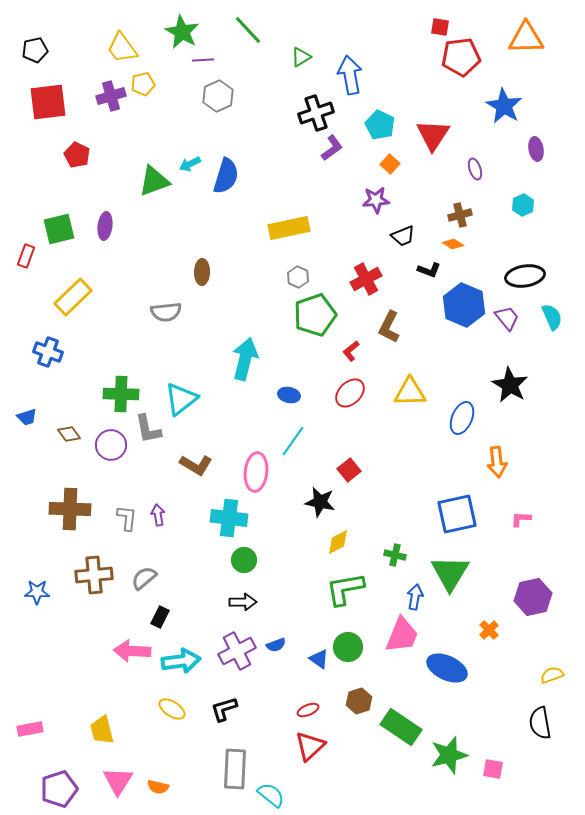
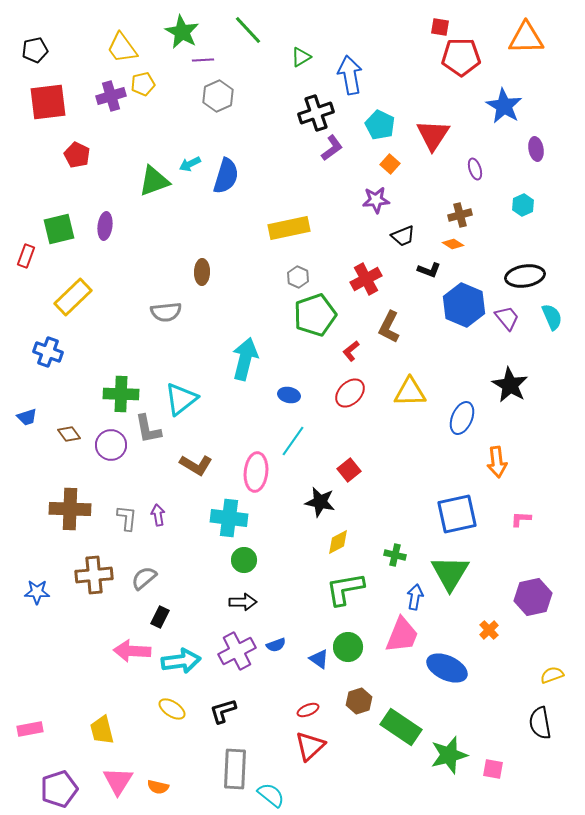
red pentagon at (461, 57): rotated 6 degrees clockwise
black L-shape at (224, 709): moved 1 px left, 2 px down
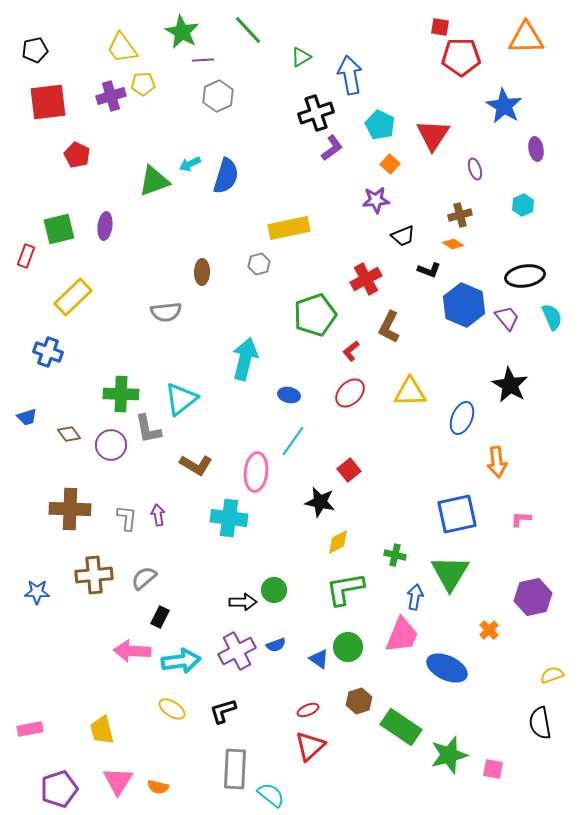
yellow pentagon at (143, 84): rotated 10 degrees clockwise
gray hexagon at (298, 277): moved 39 px left, 13 px up; rotated 20 degrees clockwise
green circle at (244, 560): moved 30 px right, 30 px down
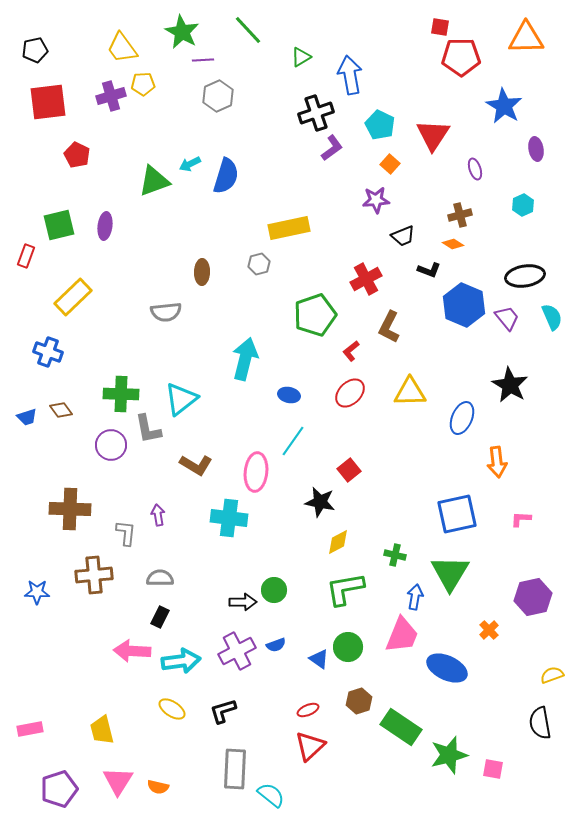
green square at (59, 229): moved 4 px up
brown diamond at (69, 434): moved 8 px left, 24 px up
gray L-shape at (127, 518): moved 1 px left, 15 px down
gray semicircle at (144, 578): moved 16 px right; rotated 40 degrees clockwise
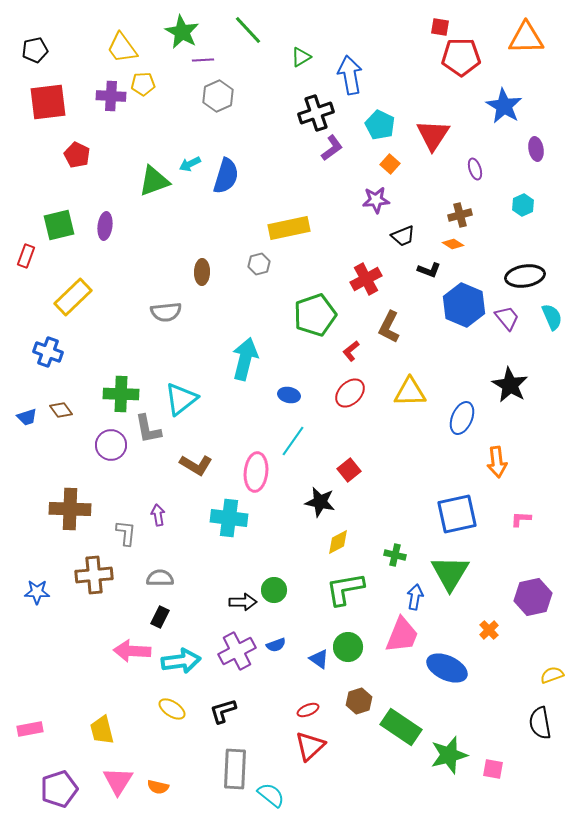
purple cross at (111, 96): rotated 20 degrees clockwise
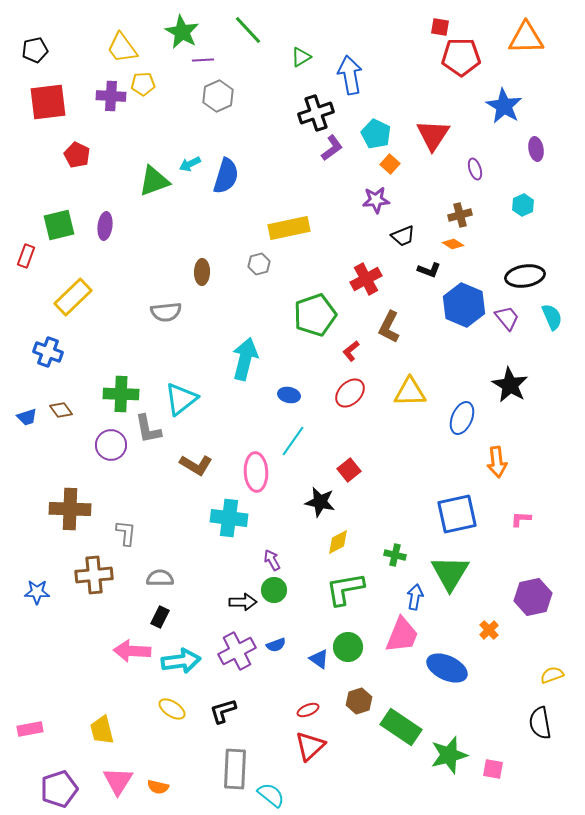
cyan pentagon at (380, 125): moved 4 px left, 9 px down
pink ellipse at (256, 472): rotated 9 degrees counterclockwise
purple arrow at (158, 515): moved 114 px right, 45 px down; rotated 20 degrees counterclockwise
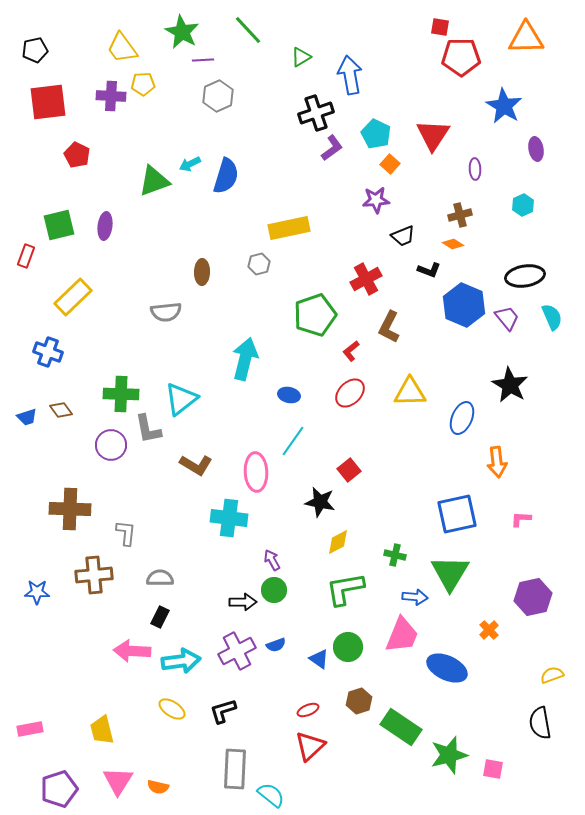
purple ellipse at (475, 169): rotated 15 degrees clockwise
blue arrow at (415, 597): rotated 85 degrees clockwise
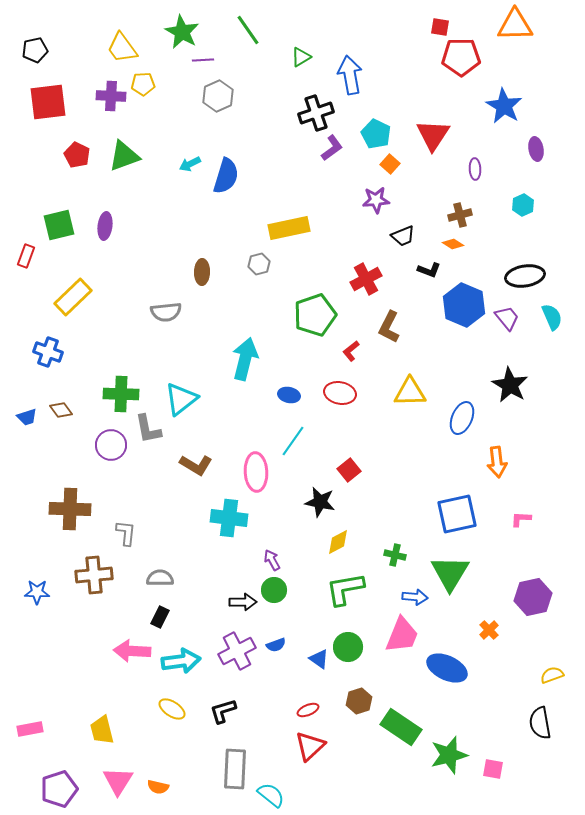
green line at (248, 30): rotated 8 degrees clockwise
orange triangle at (526, 38): moved 11 px left, 13 px up
green triangle at (154, 181): moved 30 px left, 25 px up
red ellipse at (350, 393): moved 10 px left; rotated 56 degrees clockwise
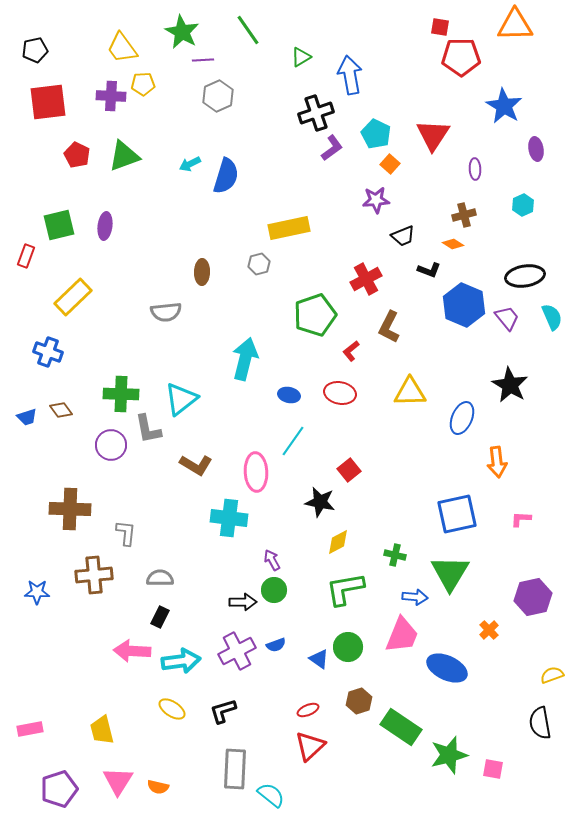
brown cross at (460, 215): moved 4 px right
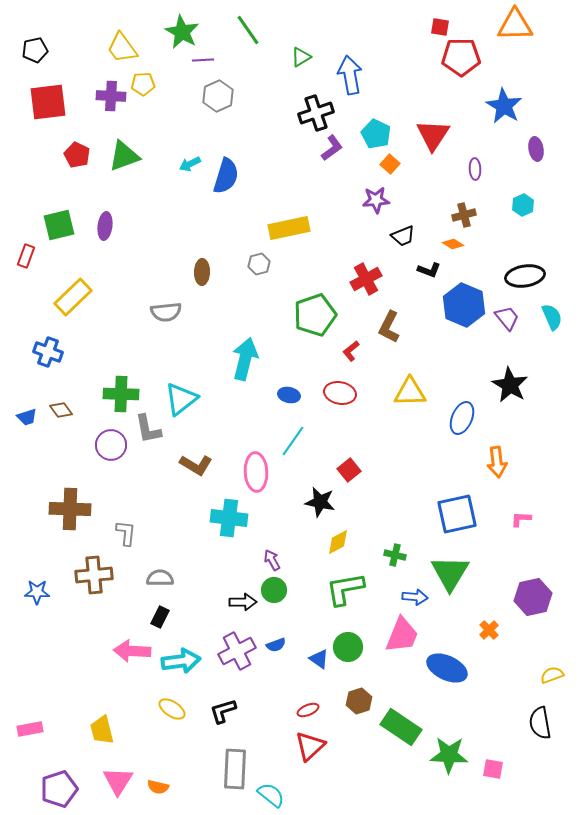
green star at (449, 755): rotated 18 degrees clockwise
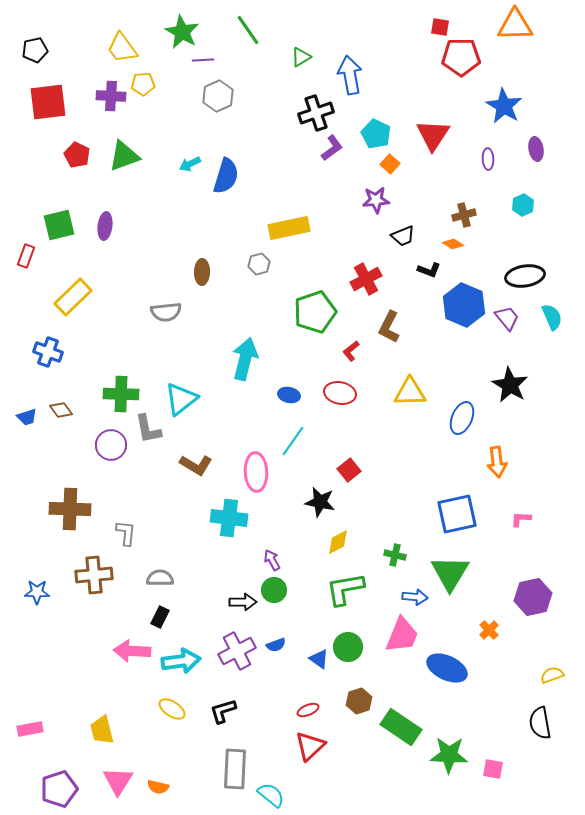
purple ellipse at (475, 169): moved 13 px right, 10 px up
green pentagon at (315, 315): moved 3 px up
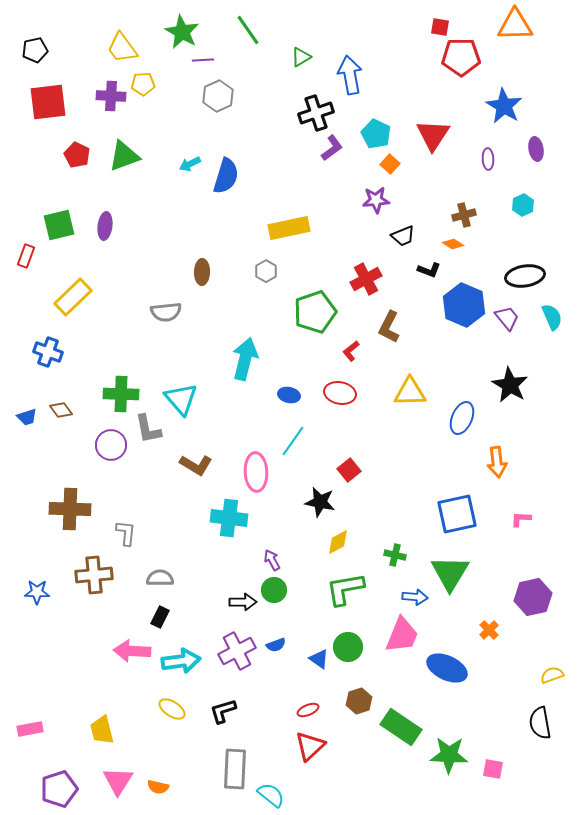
gray hexagon at (259, 264): moved 7 px right, 7 px down; rotated 15 degrees counterclockwise
cyan triangle at (181, 399): rotated 33 degrees counterclockwise
